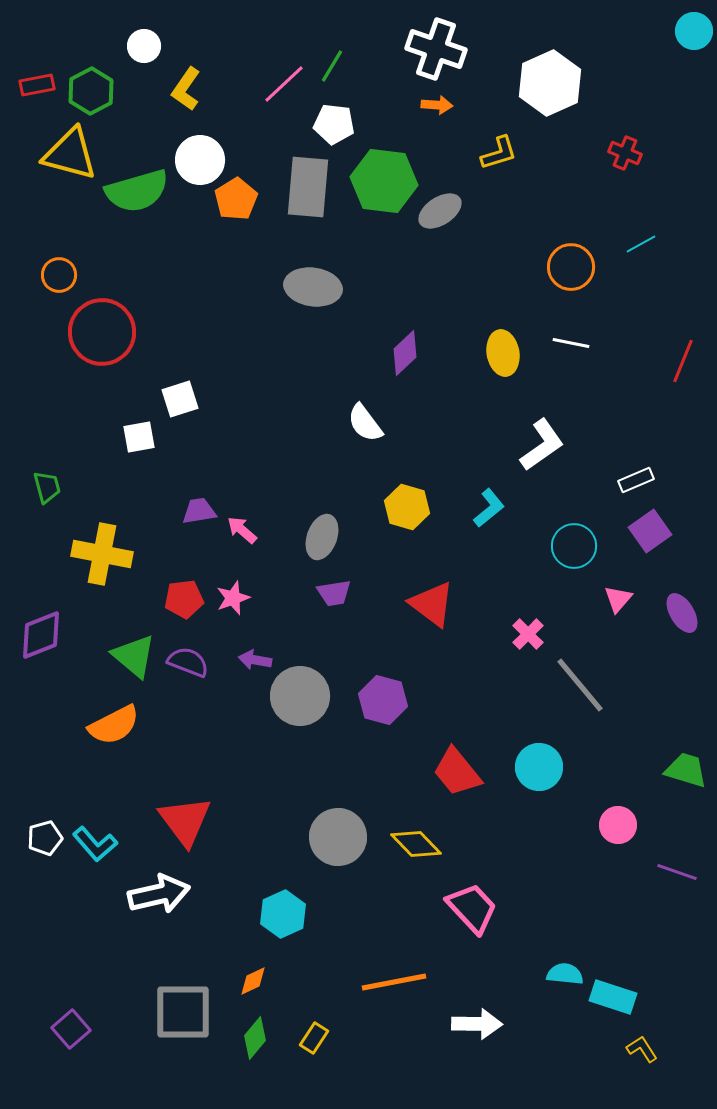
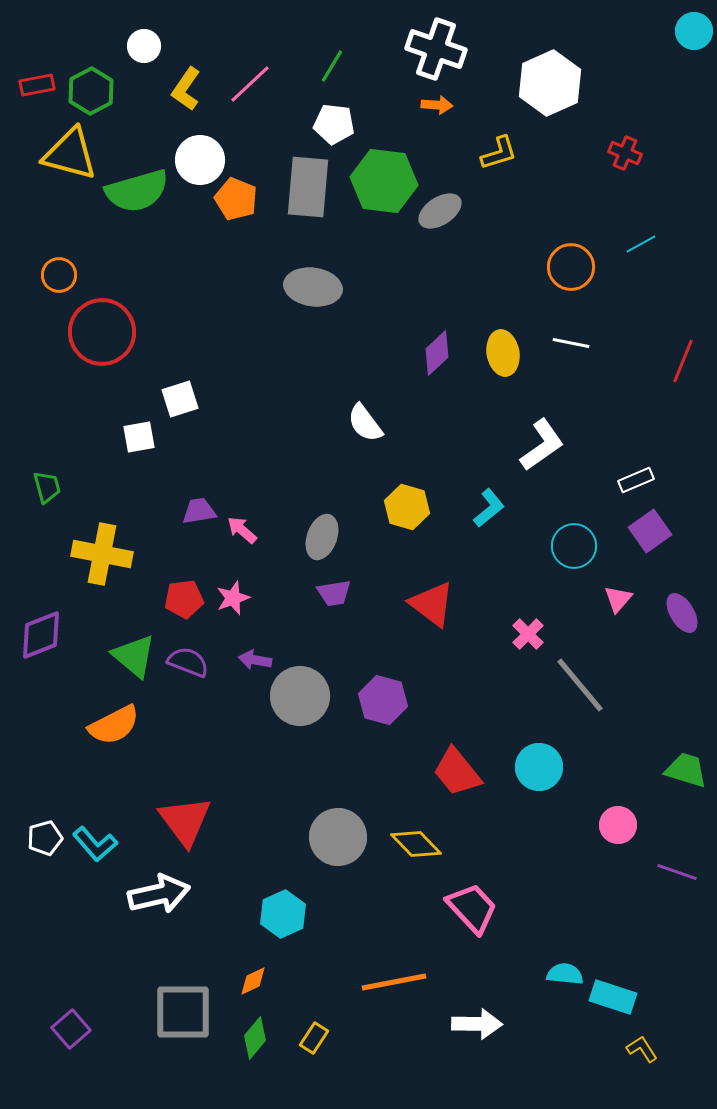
pink line at (284, 84): moved 34 px left
orange pentagon at (236, 199): rotated 18 degrees counterclockwise
purple diamond at (405, 353): moved 32 px right
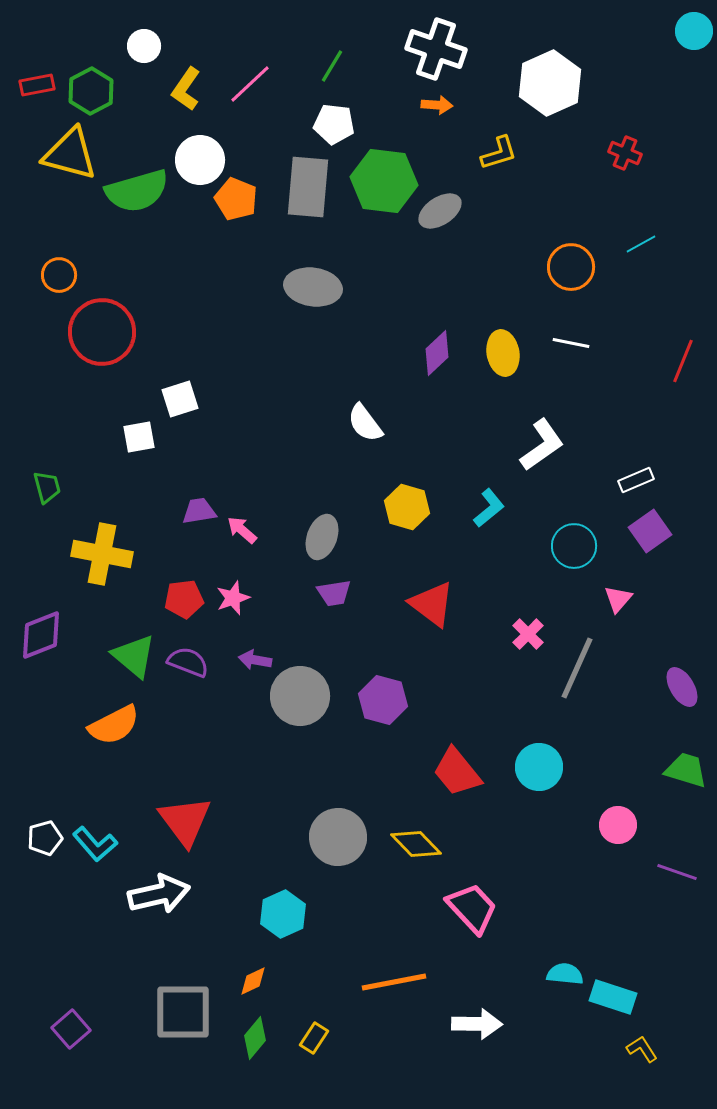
purple ellipse at (682, 613): moved 74 px down
gray line at (580, 685): moved 3 px left, 17 px up; rotated 64 degrees clockwise
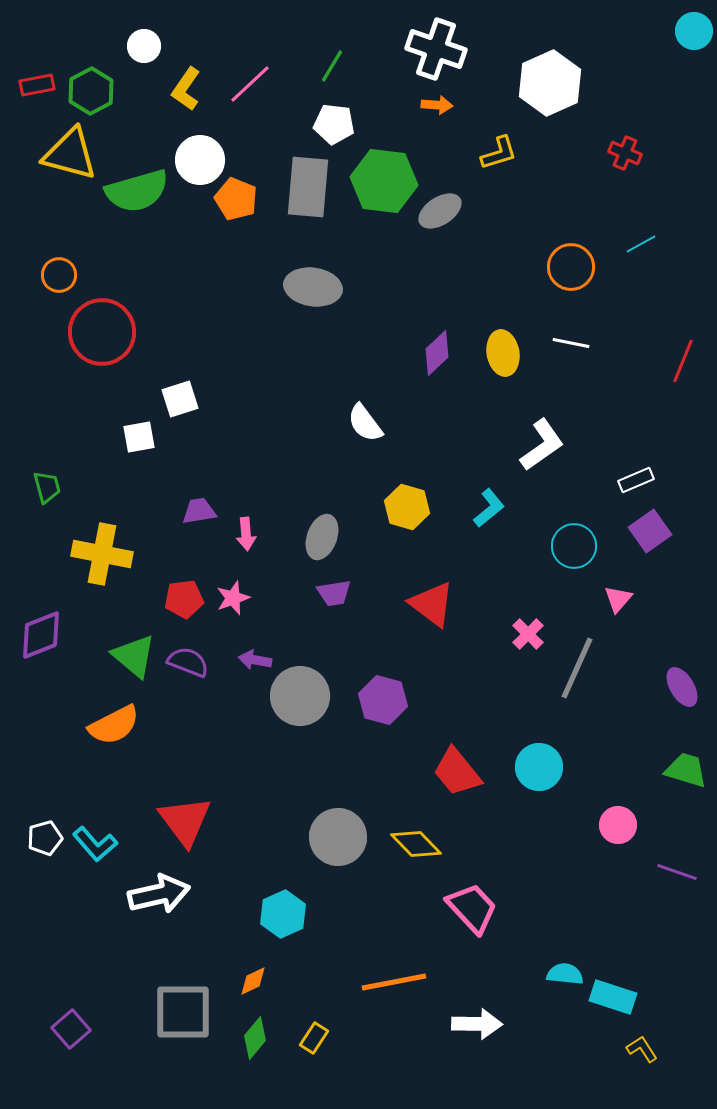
pink arrow at (242, 530): moved 4 px right, 4 px down; rotated 136 degrees counterclockwise
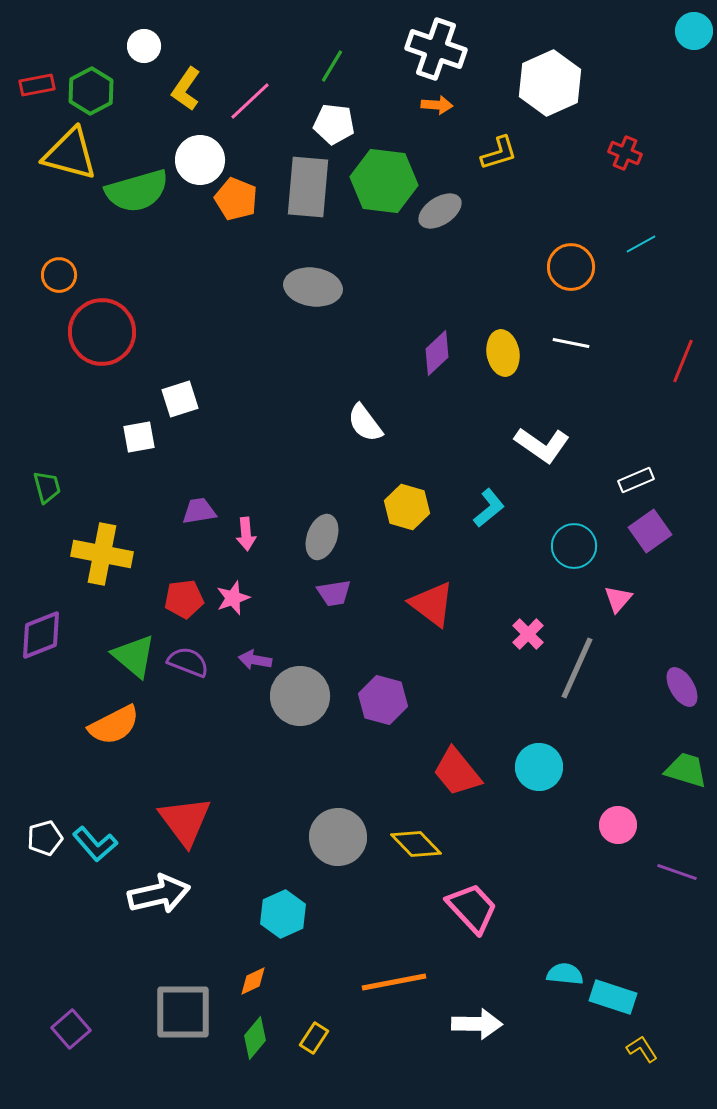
pink line at (250, 84): moved 17 px down
white L-shape at (542, 445): rotated 70 degrees clockwise
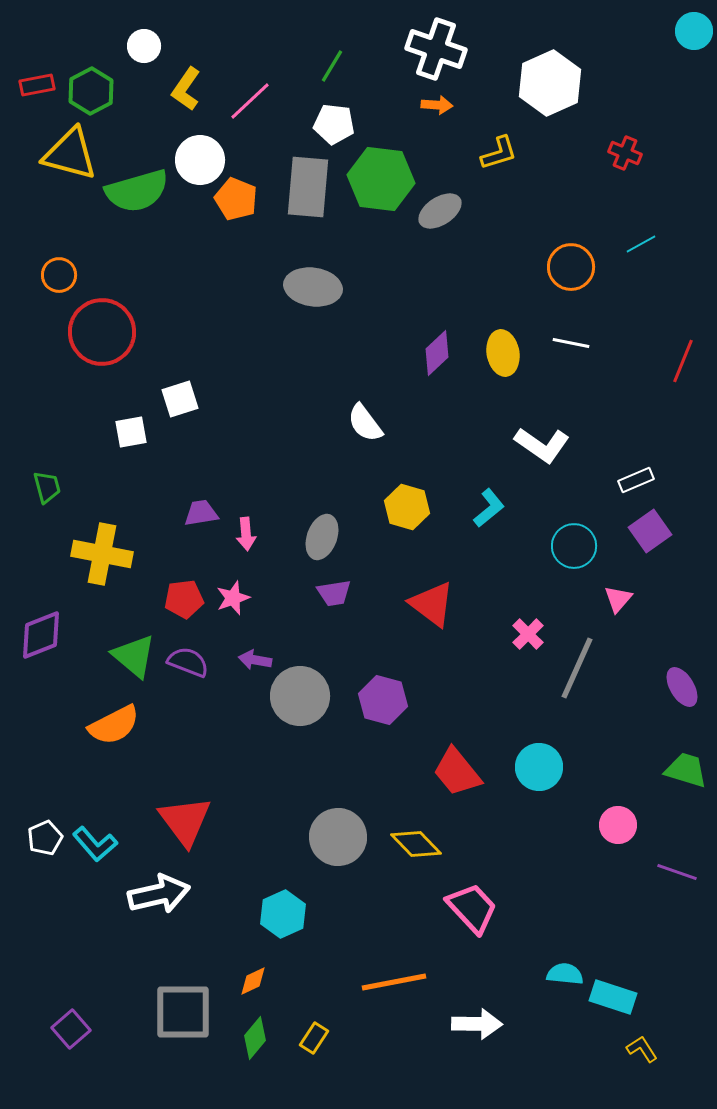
green hexagon at (384, 181): moved 3 px left, 2 px up
white square at (139, 437): moved 8 px left, 5 px up
purple trapezoid at (199, 511): moved 2 px right, 2 px down
white pentagon at (45, 838): rotated 8 degrees counterclockwise
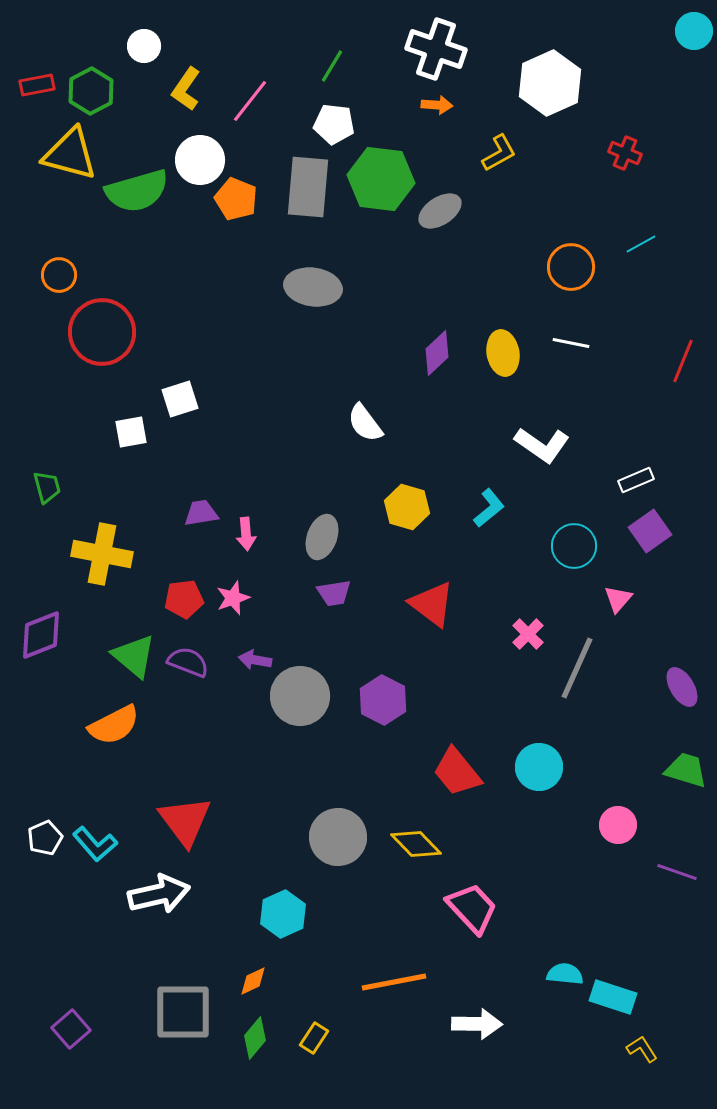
pink line at (250, 101): rotated 9 degrees counterclockwise
yellow L-shape at (499, 153): rotated 12 degrees counterclockwise
purple hexagon at (383, 700): rotated 12 degrees clockwise
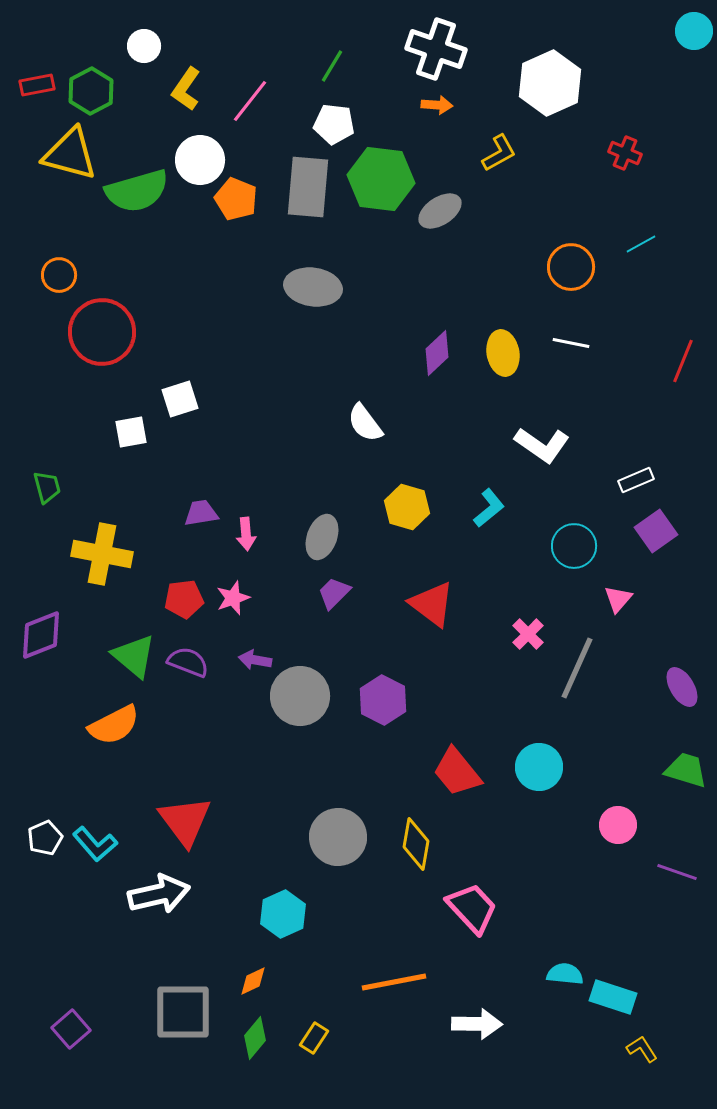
purple square at (650, 531): moved 6 px right
purple trapezoid at (334, 593): rotated 144 degrees clockwise
yellow diamond at (416, 844): rotated 54 degrees clockwise
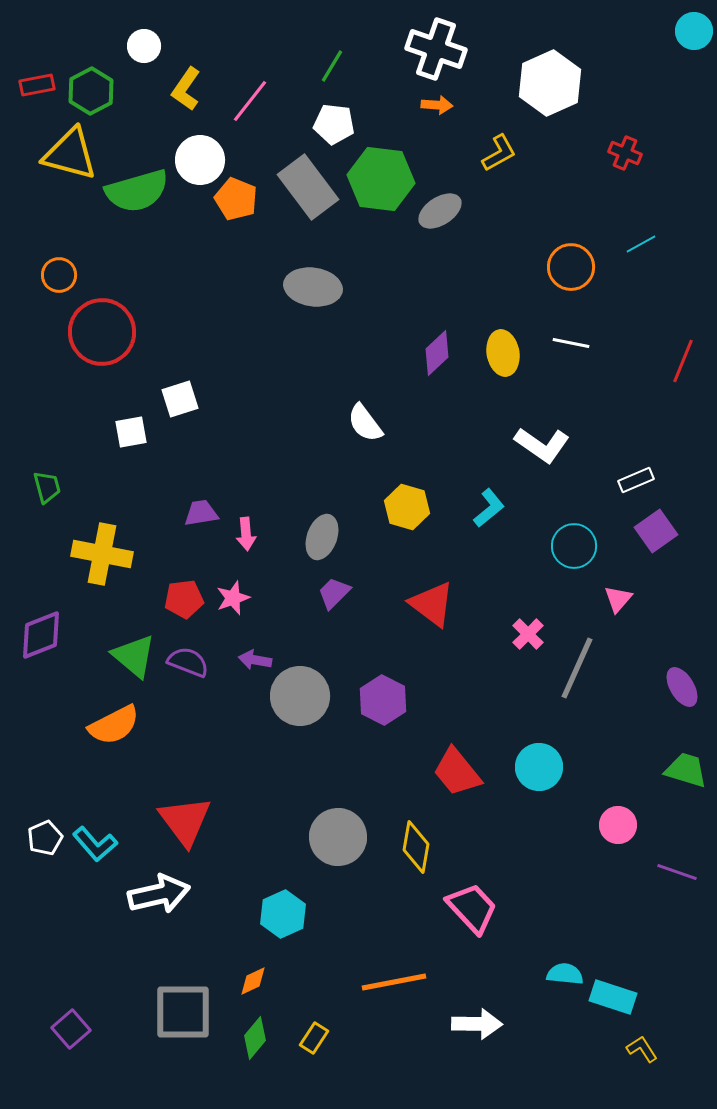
gray rectangle at (308, 187): rotated 42 degrees counterclockwise
yellow diamond at (416, 844): moved 3 px down
